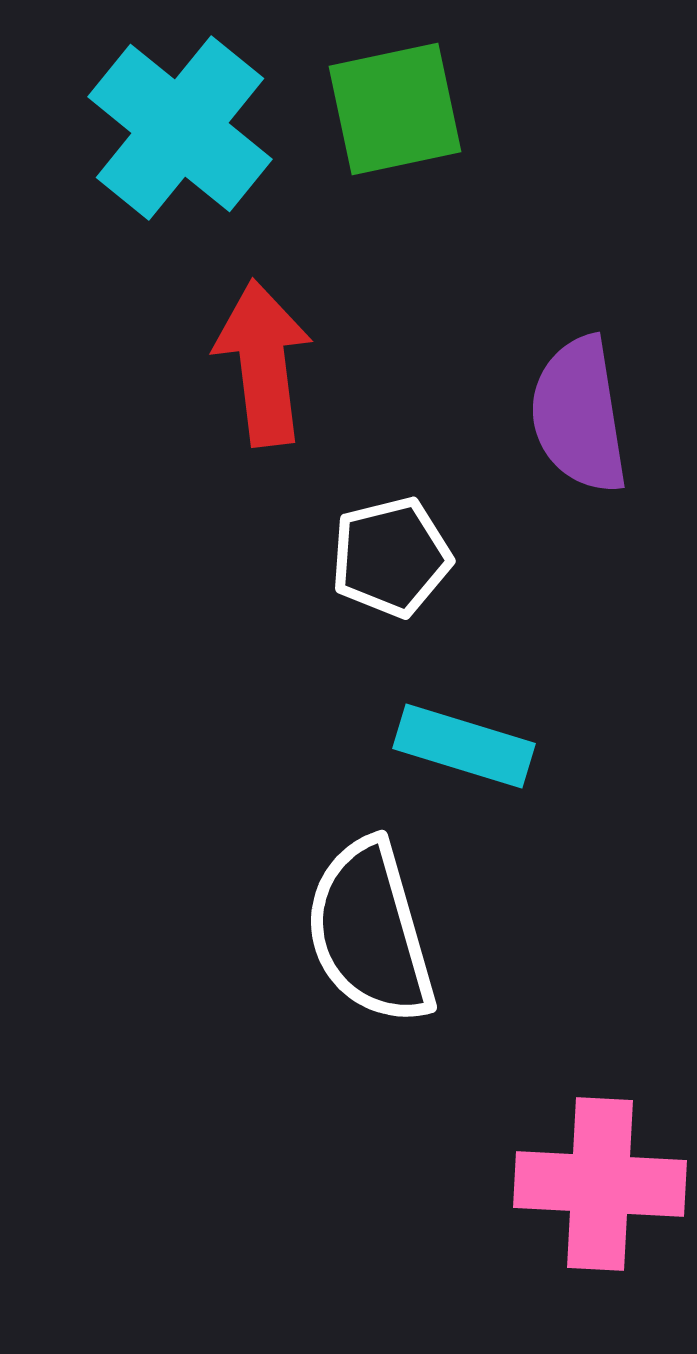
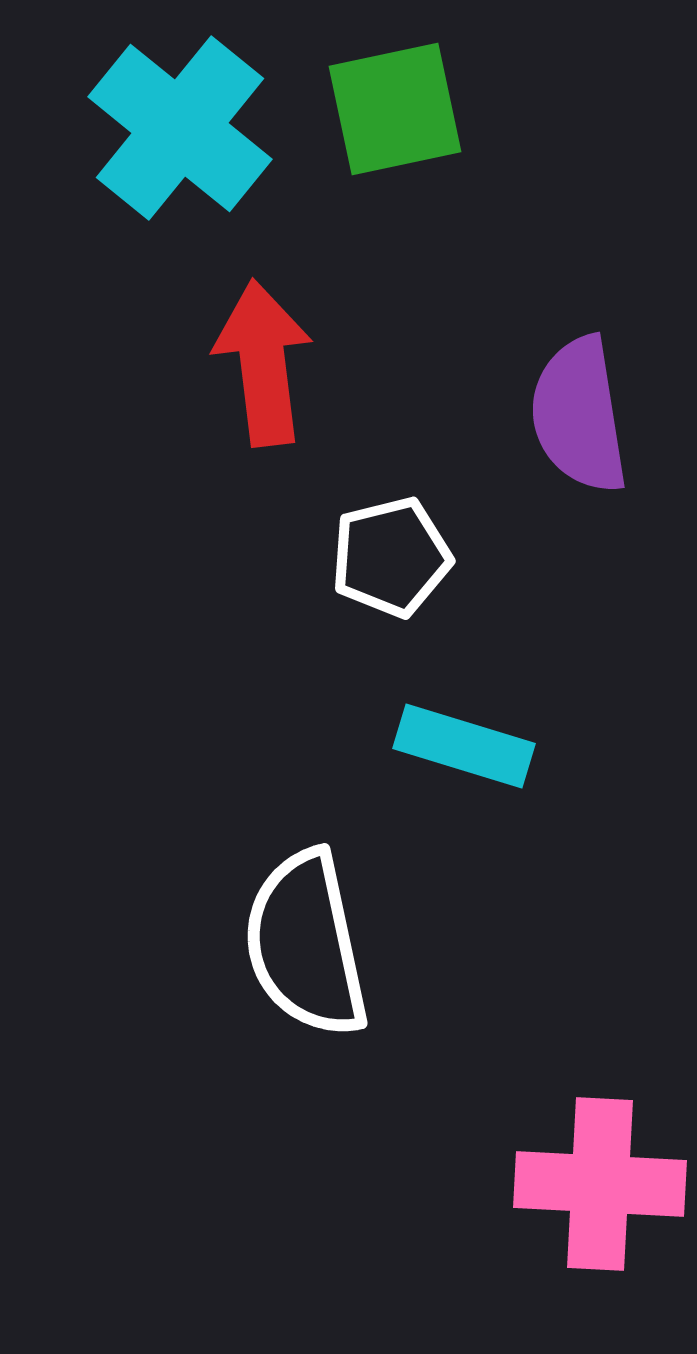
white semicircle: moved 64 px left, 12 px down; rotated 4 degrees clockwise
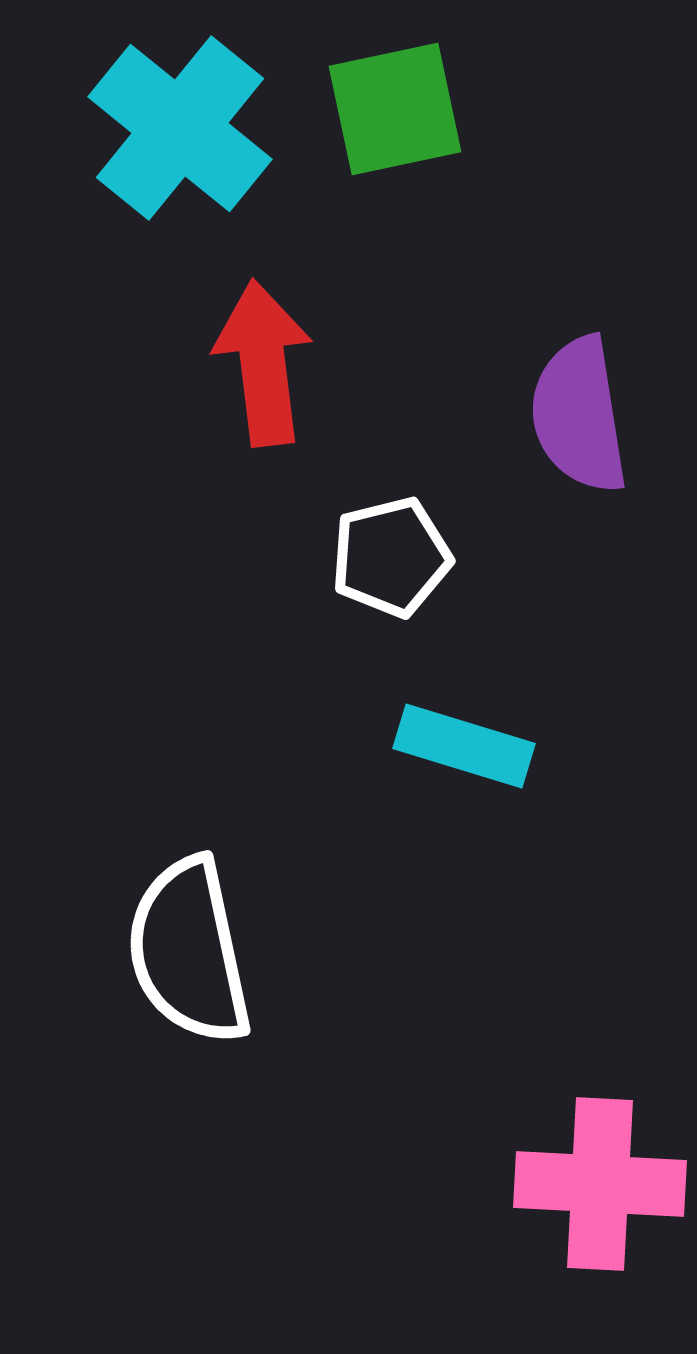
white semicircle: moved 117 px left, 7 px down
